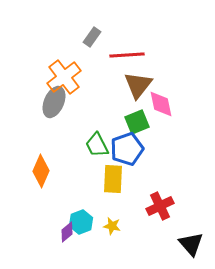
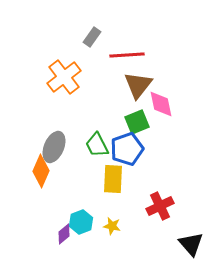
gray ellipse: moved 45 px down
purple diamond: moved 3 px left, 2 px down
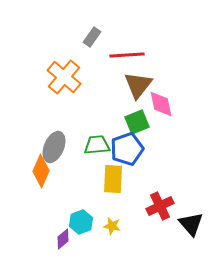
orange cross: rotated 12 degrees counterclockwise
green trapezoid: rotated 112 degrees clockwise
purple diamond: moved 1 px left, 5 px down
black triangle: moved 20 px up
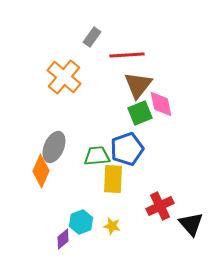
green square: moved 3 px right, 9 px up
green trapezoid: moved 11 px down
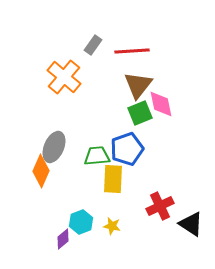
gray rectangle: moved 1 px right, 8 px down
red line: moved 5 px right, 4 px up
black triangle: rotated 16 degrees counterclockwise
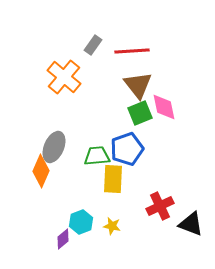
brown triangle: rotated 16 degrees counterclockwise
pink diamond: moved 3 px right, 3 px down
black triangle: rotated 12 degrees counterclockwise
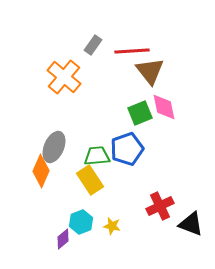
brown triangle: moved 12 px right, 14 px up
yellow rectangle: moved 23 px left, 1 px down; rotated 36 degrees counterclockwise
